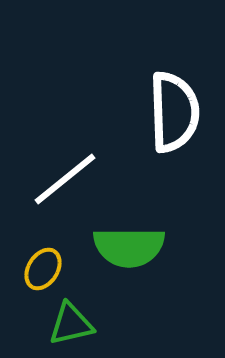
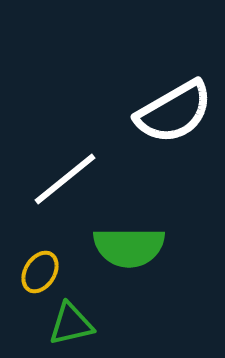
white semicircle: rotated 62 degrees clockwise
yellow ellipse: moved 3 px left, 3 px down
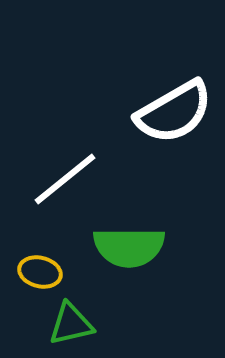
yellow ellipse: rotated 72 degrees clockwise
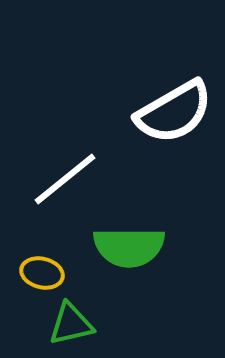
yellow ellipse: moved 2 px right, 1 px down
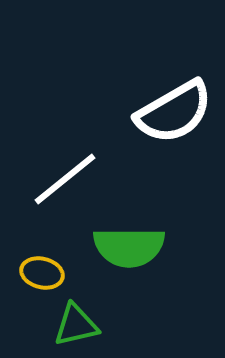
green triangle: moved 5 px right, 1 px down
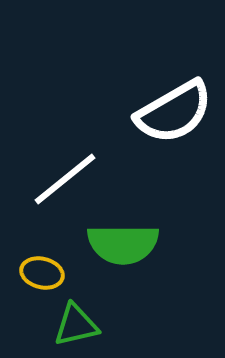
green semicircle: moved 6 px left, 3 px up
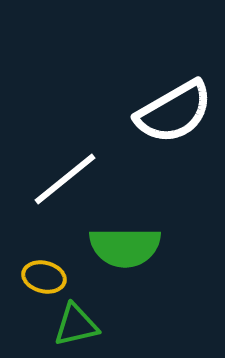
green semicircle: moved 2 px right, 3 px down
yellow ellipse: moved 2 px right, 4 px down
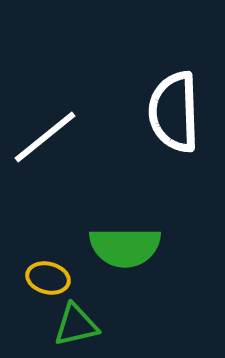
white semicircle: rotated 118 degrees clockwise
white line: moved 20 px left, 42 px up
yellow ellipse: moved 4 px right, 1 px down
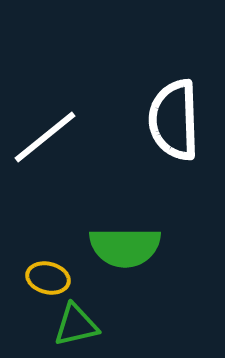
white semicircle: moved 8 px down
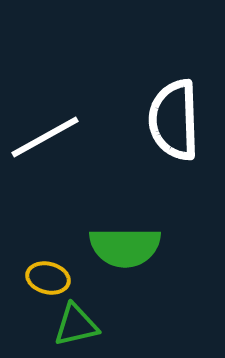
white line: rotated 10 degrees clockwise
